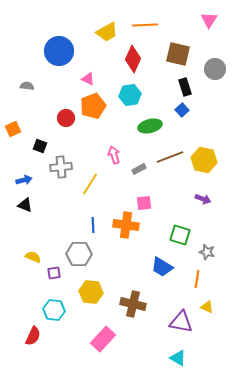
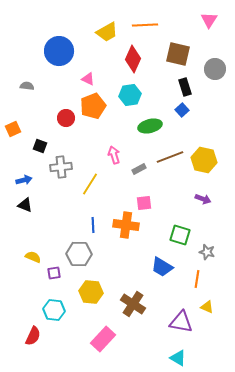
brown cross at (133, 304): rotated 20 degrees clockwise
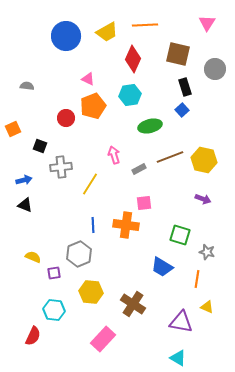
pink triangle at (209, 20): moved 2 px left, 3 px down
blue circle at (59, 51): moved 7 px right, 15 px up
gray hexagon at (79, 254): rotated 25 degrees counterclockwise
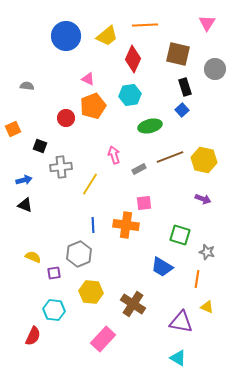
yellow trapezoid at (107, 32): moved 4 px down; rotated 10 degrees counterclockwise
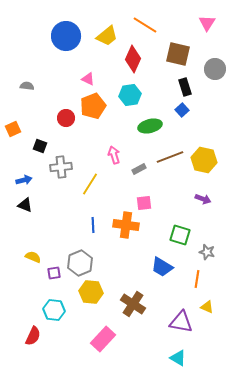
orange line at (145, 25): rotated 35 degrees clockwise
gray hexagon at (79, 254): moved 1 px right, 9 px down
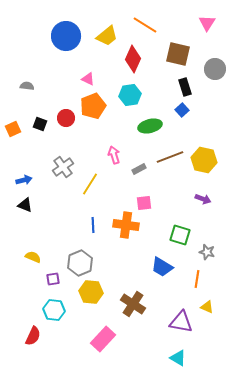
black square at (40, 146): moved 22 px up
gray cross at (61, 167): moved 2 px right; rotated 30 degrees counterclockwise
purple square at (54, 273): moved 1 px left, 6 px down
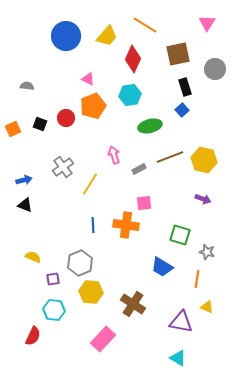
yellow trapezoid at (107, 36): rotated 10 degrees counterclockwise
brown square at (178, 54): rotated 25 degrees counterclockwise
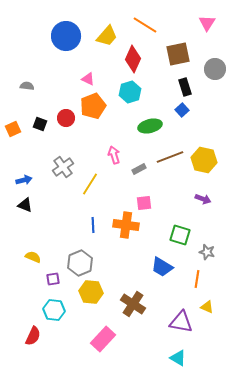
cyan hexagon at (130, 95): moved 3 px up; rotated 10 degrees counterclockwise
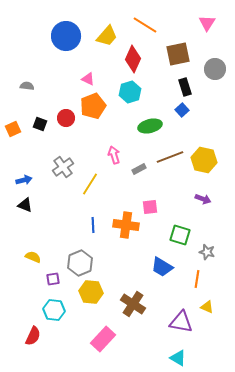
pink square at (144, 203): moved 6 px right, 4 px down
